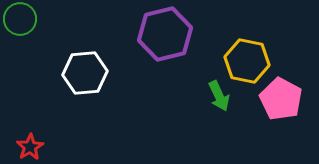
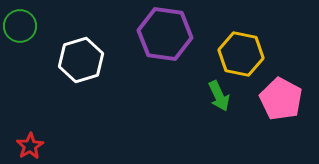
green circle: moved 7 px down
purple hexagon: rotated 22 degrees clockwise
yellow hexagon: moved 6 px left, 7 px up
white hexagon: moved 4 px left, 13 px up; rotated 12 degrees counterclockwise
red star: moved 1 px up
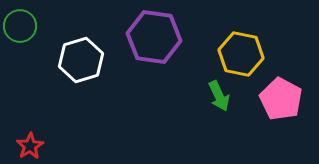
purple hexagon: moved 11 px left, 3 px down
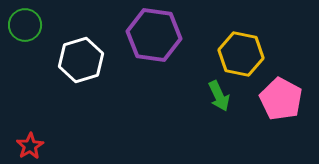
green circle: moved 5 px right, 1 px up
purple hexagon: moved 2 px up
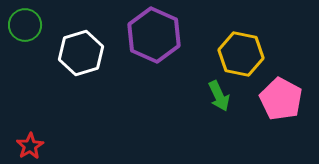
purple hexagon: rotated 16 degrees clockwise
white hexagon: moved 7 px up
